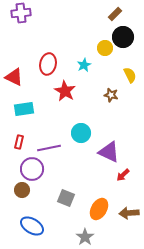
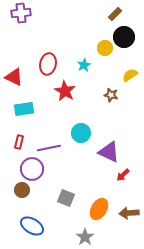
black circle: moved 1 px right
yellow semicircle: rotated 98 degrees counterclockwise
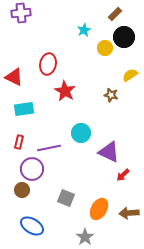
cyan star: moved 35 px up
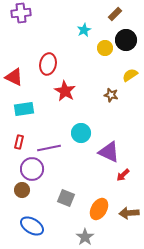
black circle: moved 2 px right, 3 px down
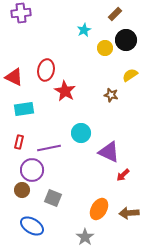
red ellipse: moved 2 px left, 6 px down
purple circle: moved 1 px down
gray square: moved 13 px left
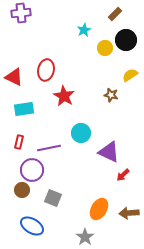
red star: moved 1 px left, 5 px down
